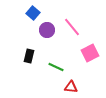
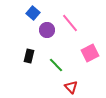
pink line: moved 2 px left, 4 px up
green line: moved 2 px up; rotated 21 degrees clockwise
red triangle: rotated 40 degrees clockwise
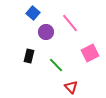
purple circle: moved 1 px left, 2 px down
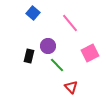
purple circle: moved 2 px right, 14 px down
green line: moved 1 px right
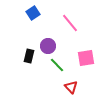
blue square: rotated 16 degrees clockwise
pink square: moved 4 px left, 5 px down; rotated 18 degrees clockwise
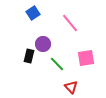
purple circle: moved 5 px left, 2 px up
green line: moved 1 px up
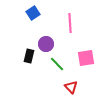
pink line: rotated 36 degrees clockwise
purple circle: moved 3 px right
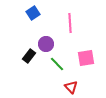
black rectangle: rotated 24 degrees clockwise
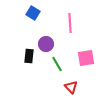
blue square: rotated 24 degrees counterclockwise
black rectangle: rotated 32 degrees counterclockwise
green line: rotated 14 degrees clockwise
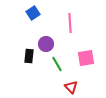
blue square: rotated 24 degrees clockwise
